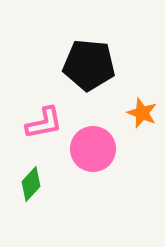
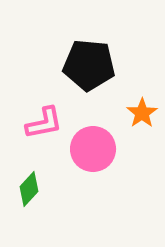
orange star: rotated 16 degrees clockwise
green diamond: moved 2 px left, 5 px down
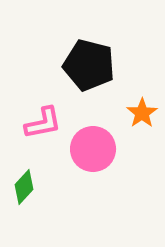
black pentagon: rotated 9 degrees clockwise
pink L-shape: moved 1 px left
green diamond: moved 5 px left, 2 px up
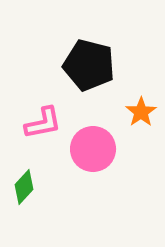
orange star: moved 1 px left, 1 px up
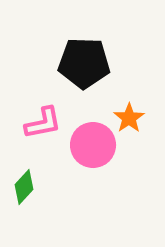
black pentagon: moved 5 px left, 2 px up; rotated 12 degrees counterclockwise
orange star: moved 12 px left, 6 px down
pink circle: moved 4 px up
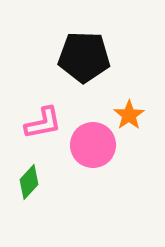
black pentagon: moved 6 px up
orange star: moved 3 px up
green diamond: moved 5 px right, 5 px up
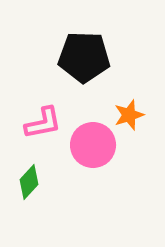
orange star: rotated 16 degrees clockwise
